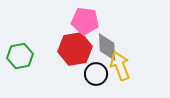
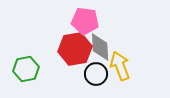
gray diamond: moved 7 px left
green hexagon: moved 6 px right, 13 px down
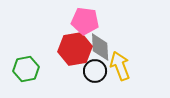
black circle: moved 1 px left, 3 px up
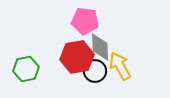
red hexagon: moved 2 px right, 8 px down
yellow arrow: rotated 8 degrees counterclockwise
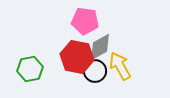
gray diamond: rotated 64 degrees clockwise
red hexagon: rotated 20 degrees clockwise
green hexagon: moved 4 px right
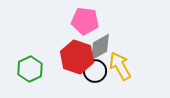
red hexagon: rotated 8 degrees clockwise
green hexagon: rotated 15 degrees counterclockwise
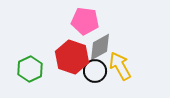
red hexagon: moved 5 px left
